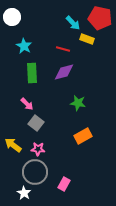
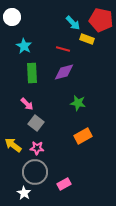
red pentagon: moved 1 px right, 2 px down
pink star: moved 1 px left, 1 px up
pink rectangle: rotated 32 degrees clockwise
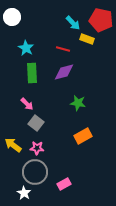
cyan star: moved 2 px right, 2 px down
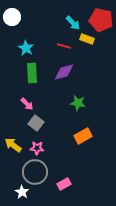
red line: moved 1 px right, 3 px up
white star: moved 2 px left, 1 px up
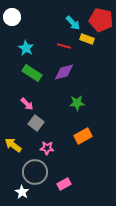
green rectangle: rotated 54 degrees counterclockwise
green star: moved 1 px left; rotated 14 degrees counterclockwise
pink star: moved 10 px right
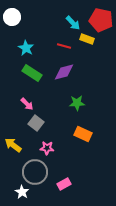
orange rectangle: moved 2 px up; rotated 54 degrees clockwise
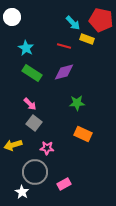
pink arrow: moved 3 px right
gray square: moved 2 px left
yellow arrow: rotated 54 degrees counterclockwise
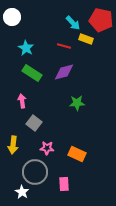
yellow rectangle: moved 1 px left
pink arrow: moved 8 px left, 3 px up; rotated 144 degrees counterclockwise
orange rectangle: moved 6 px left, 20 px down
yellow arrow: rotated 66 degrees counterclockwise
pink rectangle: rotated 64 degrees counterclockwise
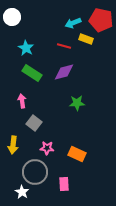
cyan arrow: rotated 112 degrees clockwise
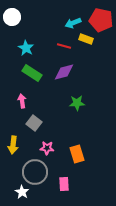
orange rectangle: rotated 48 degrees clockwise
